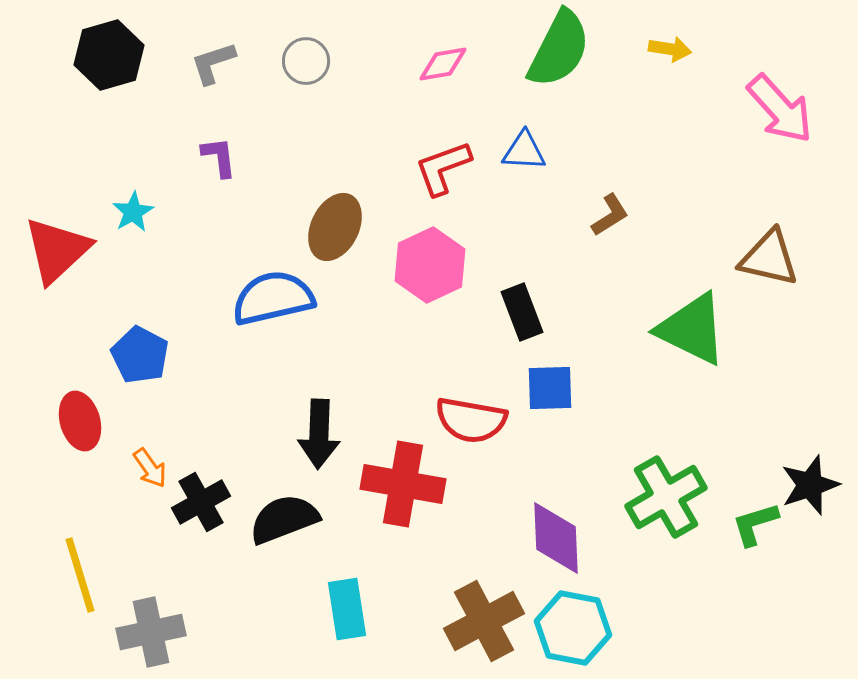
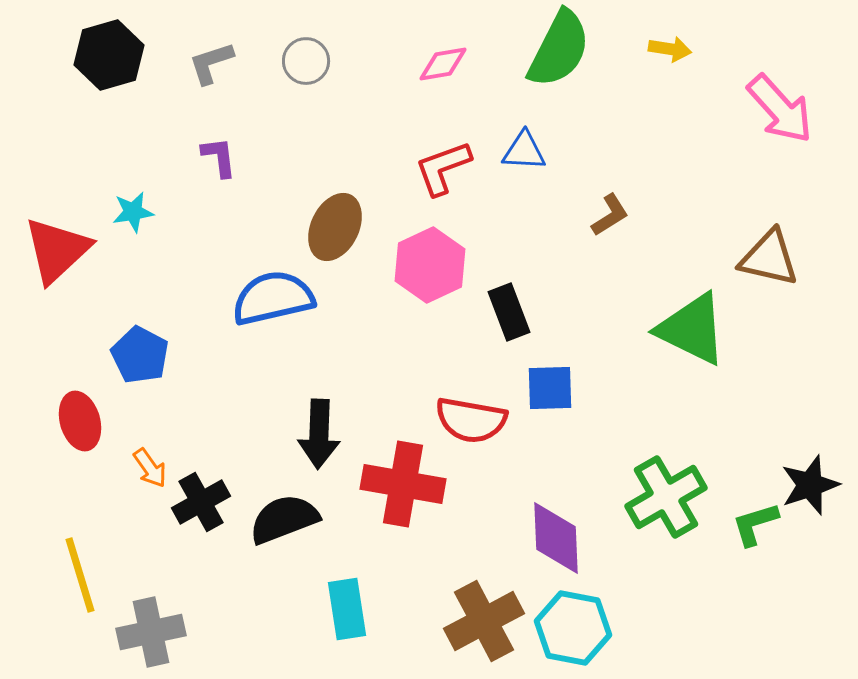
gray L-shape: moved 2 px left
cyan star: rotated 21 degrees clockwise
black rectangle: moved 13 px left
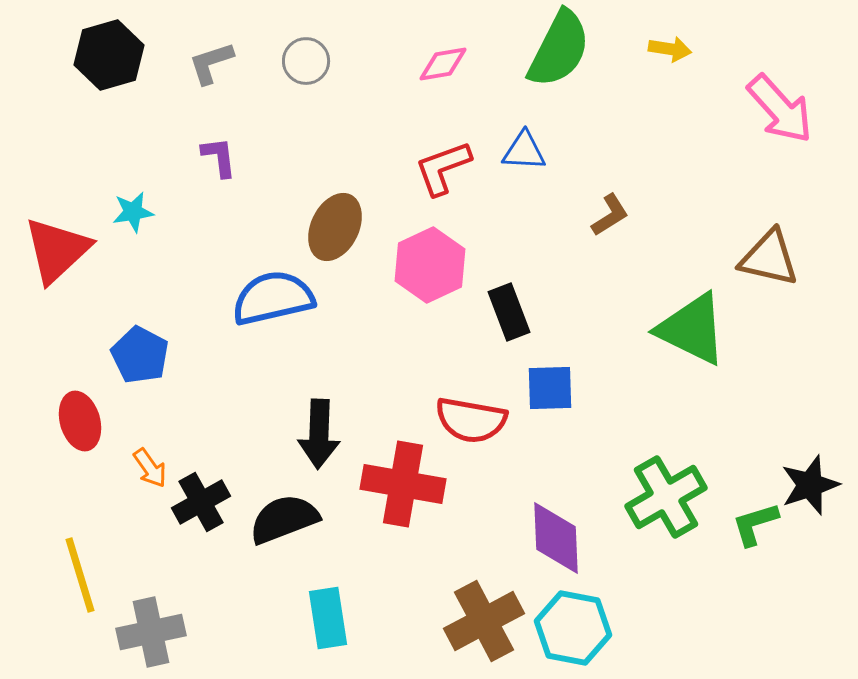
cyan rectangle: moved 19 px left, 9 px down
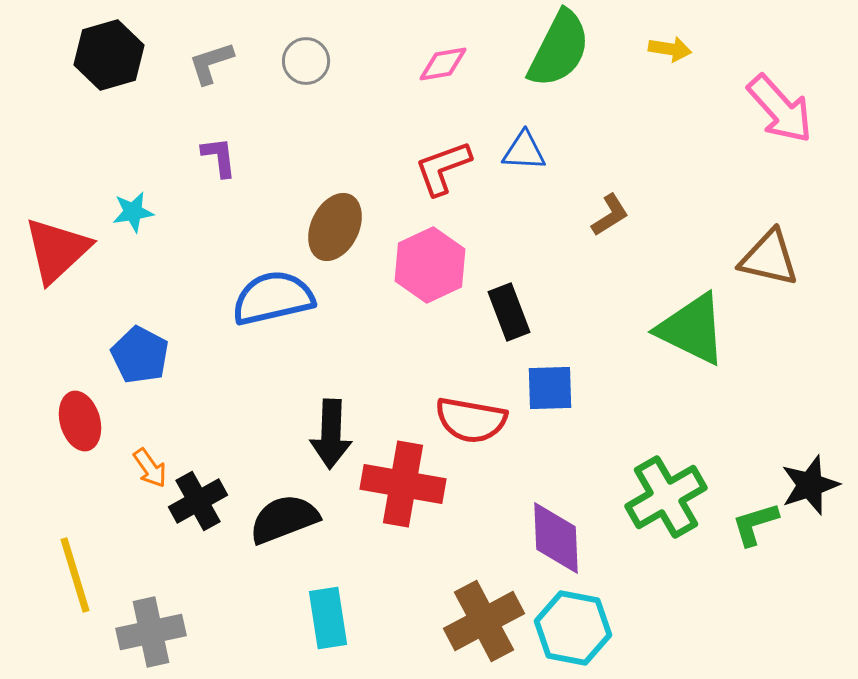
black arrow: moved 12 px right
black cross: moved 3 px left, 1 px up
yellow line: moved 5 px left
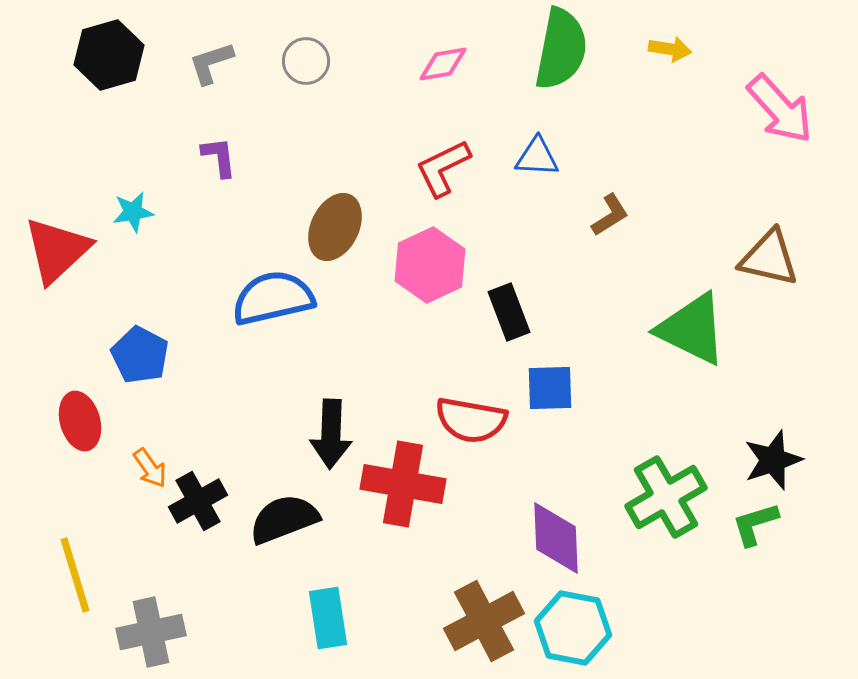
green semicircle: moved 2 px right; rotated 16 degrees counterclockwise
blue triangle: moved 13 px right, 6 px down
red L-shape: rotated 6 degrees counterclockwise
black star: moved 37 px left, 25 px up
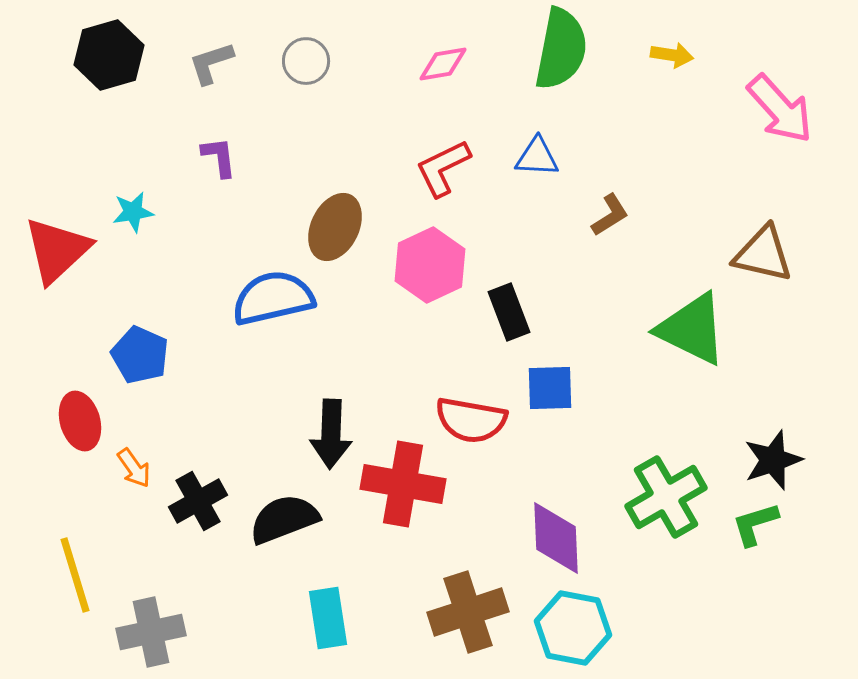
yellow arrow: moved 2 px right, 6 px down
brown triangle: moved 6 px left, 4 px up
blue pentagon: rotated 4 degrees counterclockwise
orange arrow: moved 16 px left
brown cross: moved 16 px left, 9 px up; rotated 10 degrees clockwise
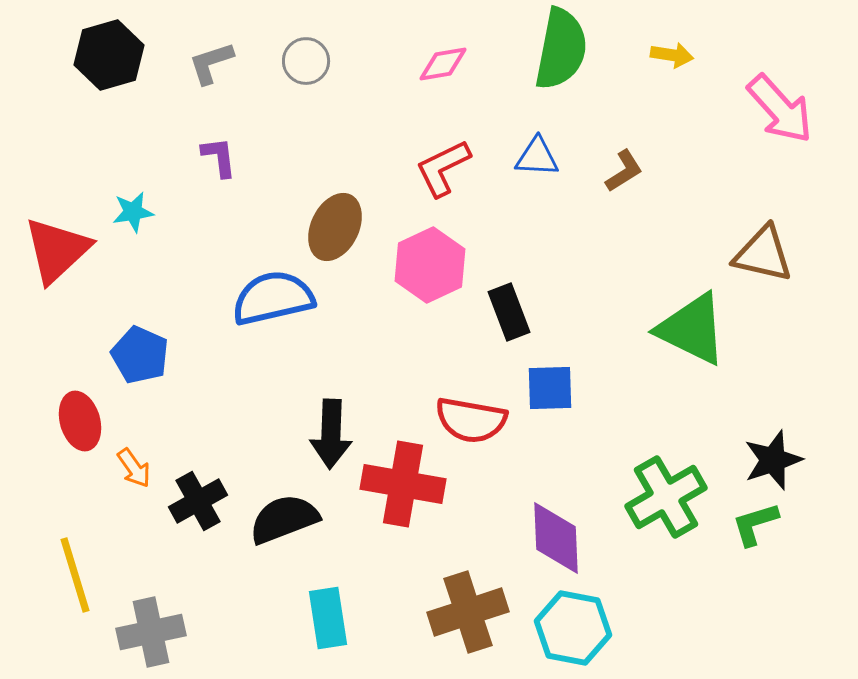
brown L-shape: moved 14 px right, 44 px up
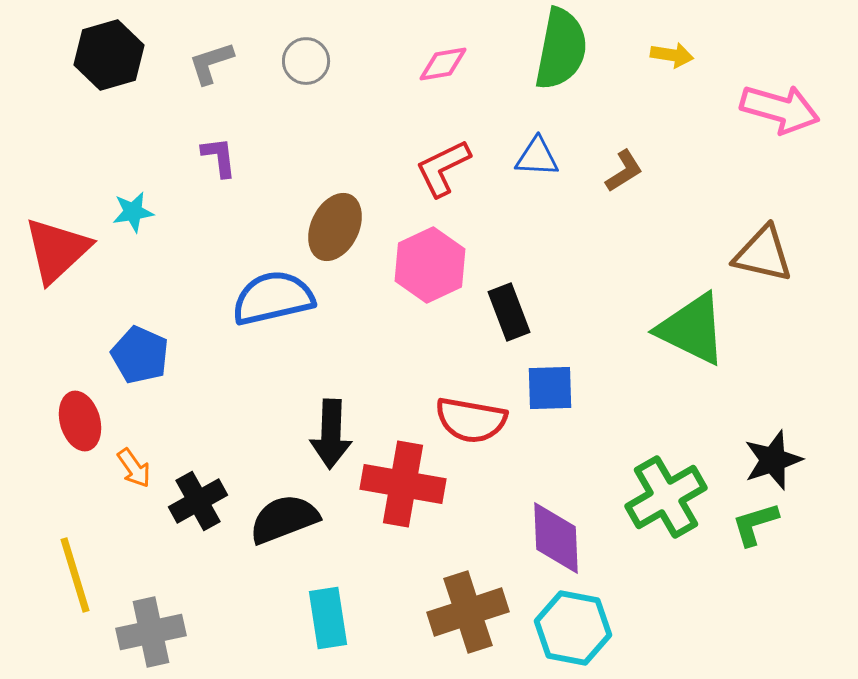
pink arrow: rotated 32 degrees counterclockwise
